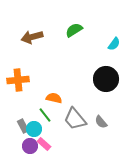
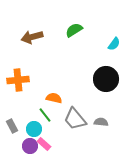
gray semicircle: rotated 136 degrees clockwise
gray rectangle: moved 11 px left
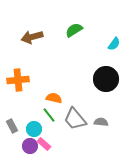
green line: moved 4 px right
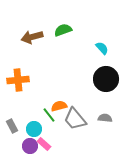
green semicircle: moved 11 px left; rotated 12 degrees clockwise
cyan semicircle: moved 12 px left, 4 px down; rotated 80 degrees counterclockwise
orange semicircle: moved 5 px right, 8 px down; rotated 28 degrees counterclockwise
gray semicircle: moved 4 px right, 4 px up
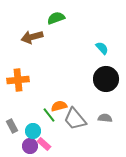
green semicircle: moved 7 px left, 12 px up
cyan circle: moved 1 px left, 2 px down
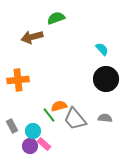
cyan semicircle: moved 1 px down
